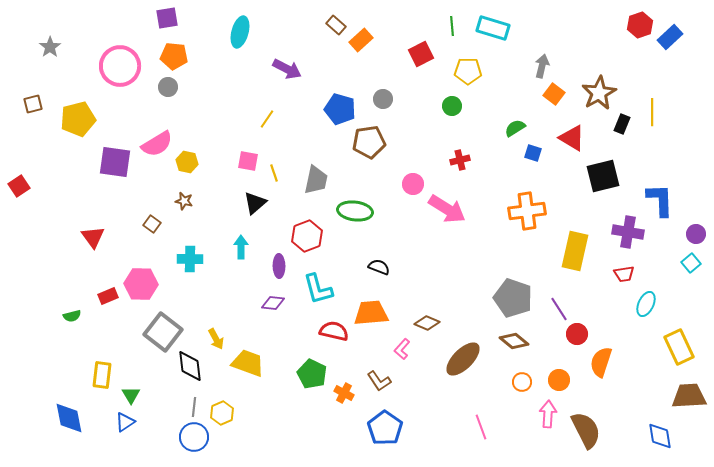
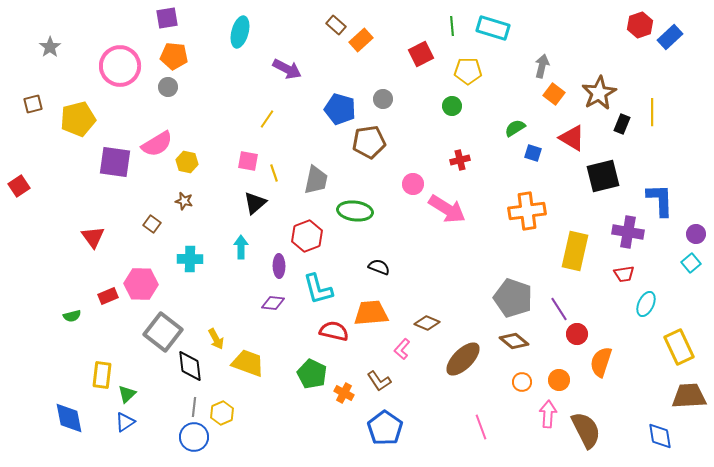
green triangle at (131, 395): moved 4 px left, 1 px up; rotated 18 degrees clockwise
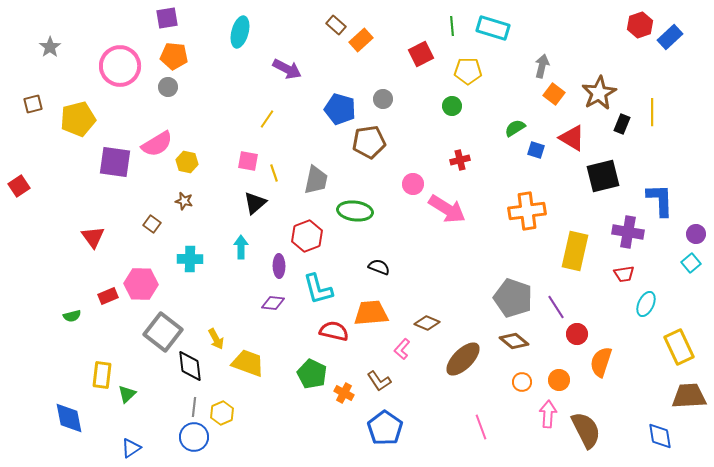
blue square at (533, 153): moved 3 px right, 3 px up
purple line at (559, 309): moved 3 px left, 2 px up
blue triangle at (125, 422): moved 6 px right, 26 px down
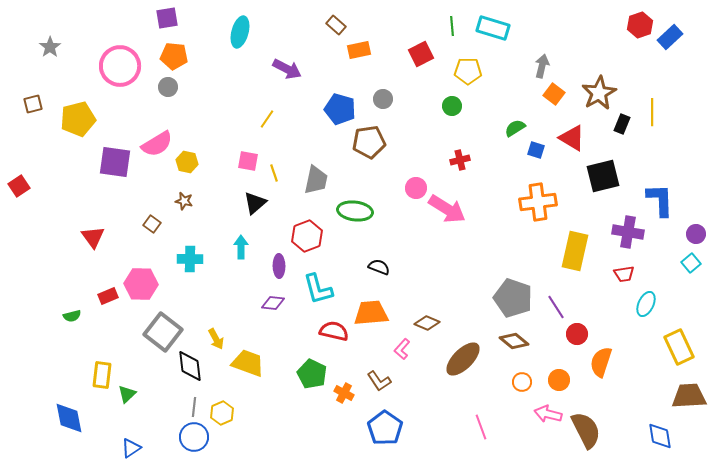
orange rectangle at (361, 40): moved 2 px left, 10 px down; rotated 30 degrees clockwise
pink circle at (413, 184): moved 3 px right, 4 px down
orange cross at (527, 211): moved 11 px right, 9 px up
pink arrow at (548, 414): rotated 80 degrees counterclockwise
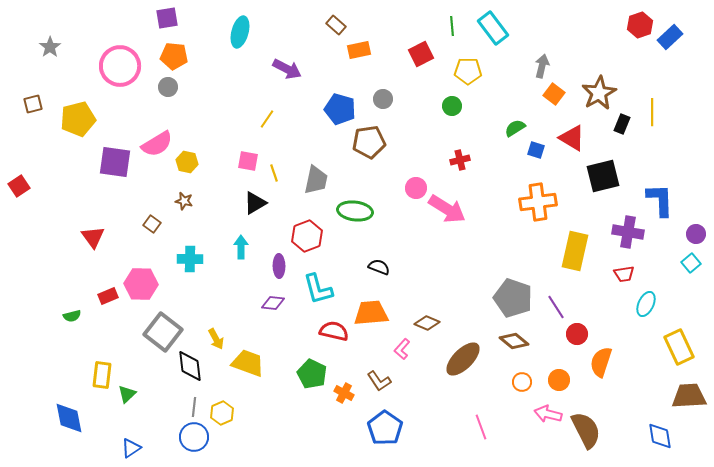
cyan rectangle at (493, 28): rotated 36 degrees clockwise
black triangle at (255, 203): rotated 10 degrees clockwise
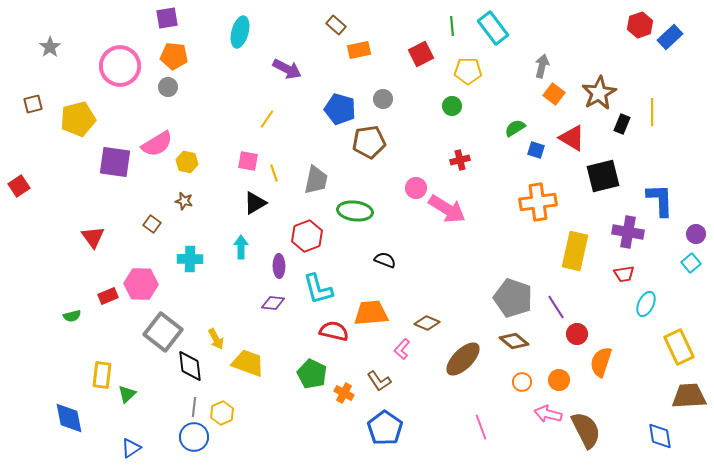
black semicircle at (379, 267): moved 6 px right, 7 px up
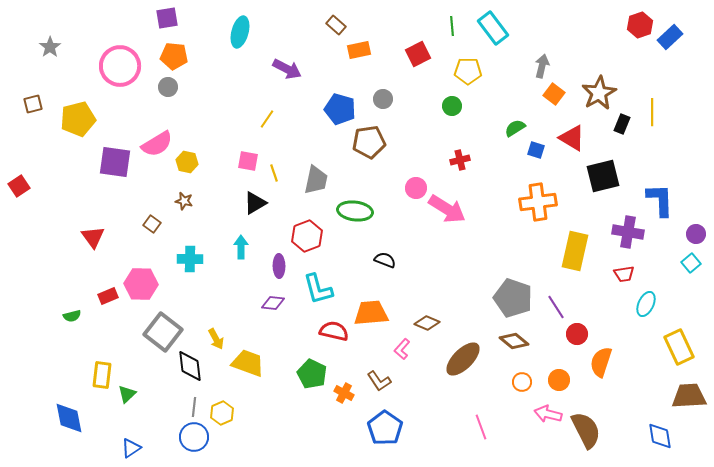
red square at (421, 54): moved 3 px left
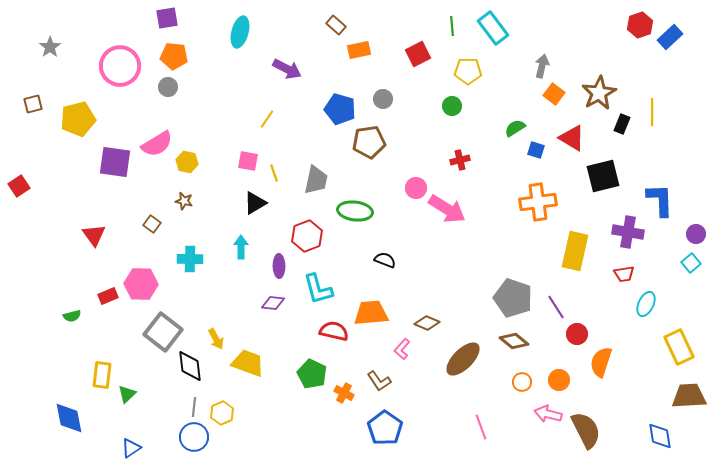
red triangle at (93, 237): moved 1 px right, 2 px up
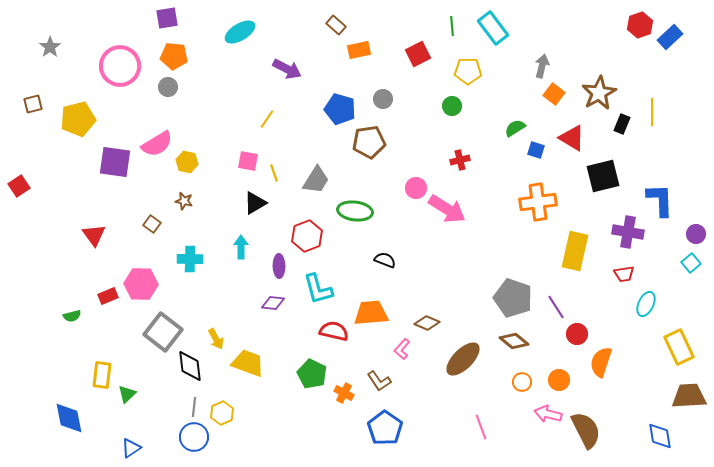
cyan ellipse at (240, 32): rotated 44 degrees clockwise
gray trapezoid at (316, 180): rotated 20 degrees clockwise
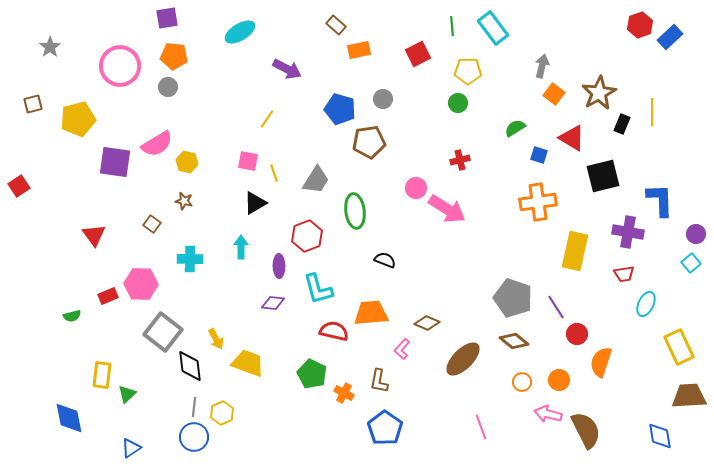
green circle at (452, 106): moved 6 px right, 3 px up
blue square at (536, 150): moved 3 px right, 5 px down
green ellipse at (355, 211): rotated 76 degrees clockwise
brown L-shape at (379, 381): rotated 45 degrees clockwise
